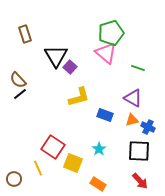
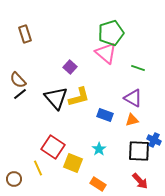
black triangle: moved 42 px down; rotated 10 degrees counterclockwise
blue cross: moved 6 px right, 13 px down
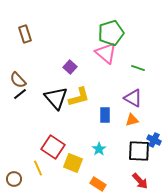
blue rectangle: rotated 70 degrees clockwise
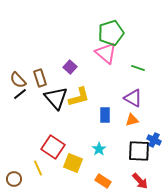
brown rectangle: moved 15 px right, 44 px down
orange rectangle: moved 5 px right, 3 px up
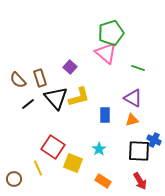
black line: moved 8 px right, 10 px down
red arrow: rotated 12 degrees clockwise
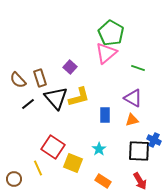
green pentagon: rotated 25 degrees counterclockwise
pink triangle: rotated 40 degrees clockwise
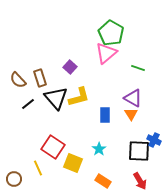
orange triangle: moved 1 px left, 6 px up; rotated 48 degrees counterclockwise
